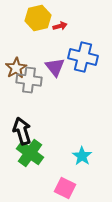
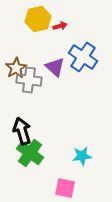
yellow hexagon: moved 1 px down
blue cross: rotated 20 degrees clockwise
purple triangle: rotated 10 degrees counterclockwise
cyan star: rotated 30 degrees clockwise
pink square: rotated 15 degrees counterclockwise
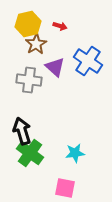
yellow hexagon: moved 10 px left, 5 px down
red arrow: rotated 32 degrees clockwise
blue cross: moved 5 px right, 4 px down
brown star: moved 20 px right, 24 px up
cyan star: moved 7 px left, 3 px up
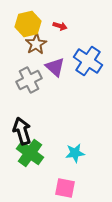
gray cross: rotated 35 degrees counterclockwise
